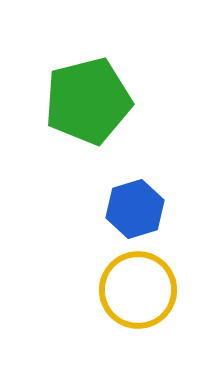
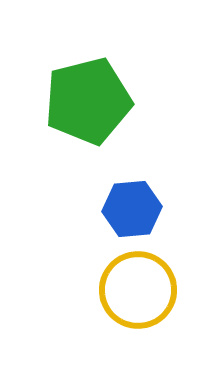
blue hexagon: moved 3 px left; rotated 12 degrees clockwise
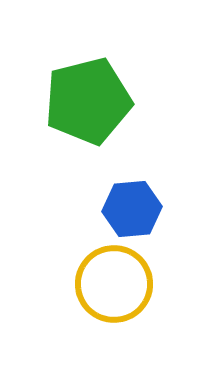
yellow circle: moved 24 px left, 6 px up
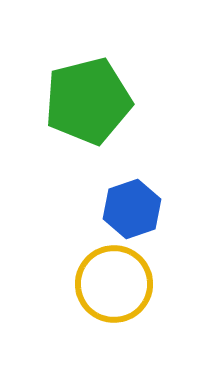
blue hexagon: rotated 14 degrees counterclockwise
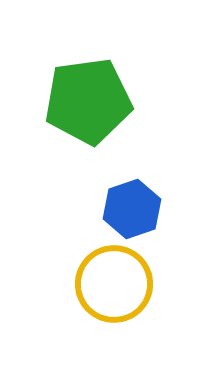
green pentagon: rotated 6 degrees clockwise
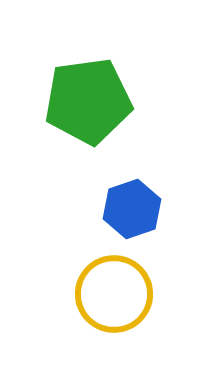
yellow circle: moved 10 px down
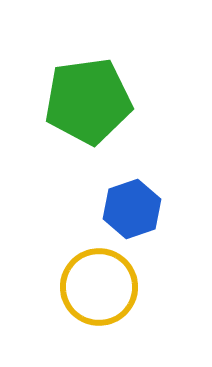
yellow circle: moved 15 px left, 7 px up
